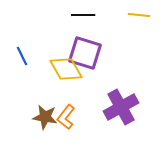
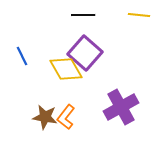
purple square: rotated 24 degrees clockwise
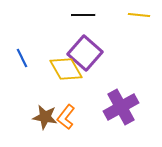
blue line: moved 2 px down
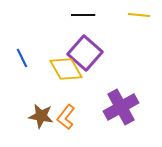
brown star: moved 4 px left, 1 px up
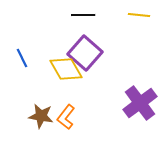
purple cross: moved 19 px right, 4 px up; rotated 8 degrees counterclockwise
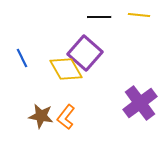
black line: moved 16 px right, 2 px down
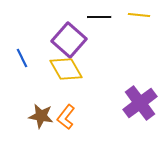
purple square: moved 16 px left, 13 px up
